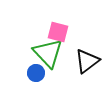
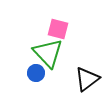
pink square: moved 3 px up
black triangle: moved 18 px down
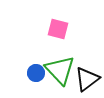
green triangle: moved 12 px right, 17 px down
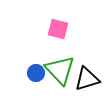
black triangle: rotated 20 degrees clockwise
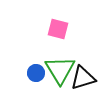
green triangle: rotated 12 degrees clockwise
black triangle: moved 4 px left, 1 px up
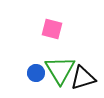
pink square: moved 6 px left
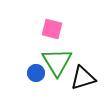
green triangle: moved 3 px left, 8 px up
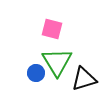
black triangle: moved 1 px right, 1 px down
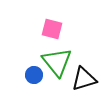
green triangle: rotated 8 degrees counterclockwise
blue circle: moved 2 px left, 2 px down
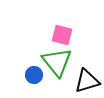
pink square: moved 10 px right, 6 px down
black triangle: moved 3 px right, 2 px down
